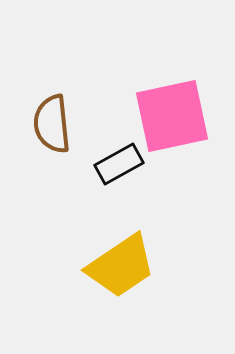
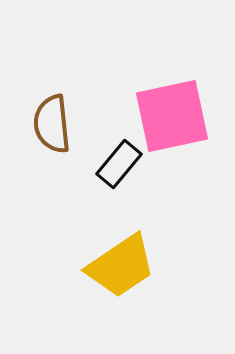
black rectangle: rotated 21 degrees counterclockwise
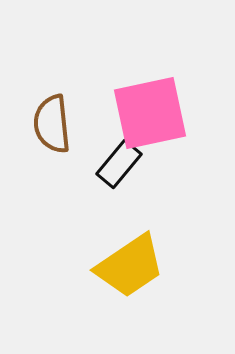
pink square: moved 22 px left, 3 px up
yellow trapezoid: moved 9 px right
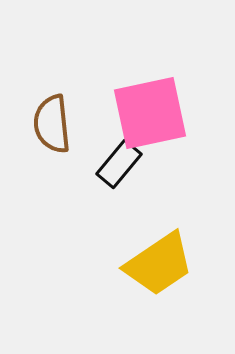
yellow trapezoid: moved 29 px right, 2 px up
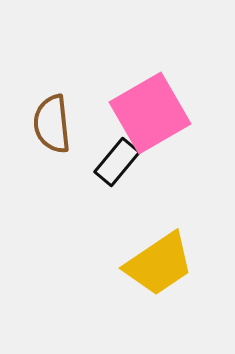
pink square: rotated 18 degrees counterclockwise
black rectangle: moved 2 px left, 2 px up
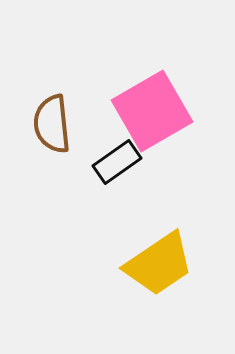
pink square: moved 2 px right, 2 px up
black rectangle: rotated 15 degrees clockwise
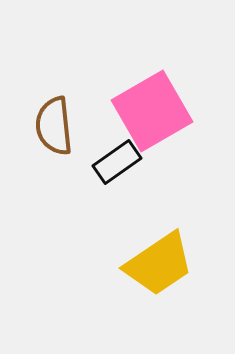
brown semicircle: moved 2 px right, 2 px down
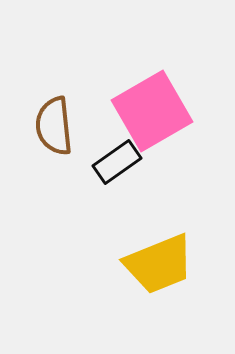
yellow trapezoid: rotated 12 degrees clockwise
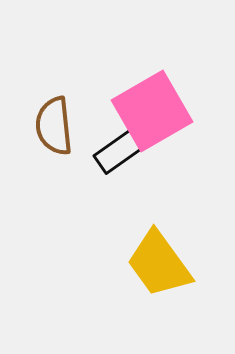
black rectangle: moved 1 px right, 10 px up
yellow trapezoid: rotated 76 degrees clockwise
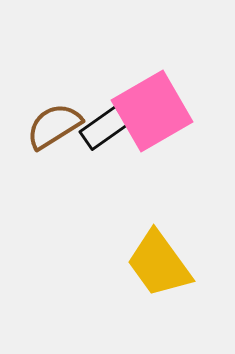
brown semicircle: rotated 64 degrees clockwise
black rectangle: moved 14 px left, 24 px up
